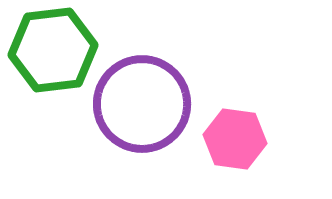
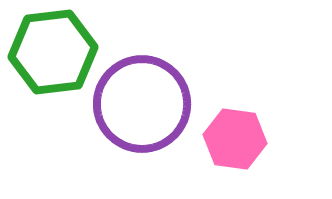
green hexagon: moved 2 px down
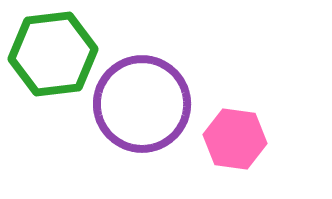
green hexagon: moved 2 px down
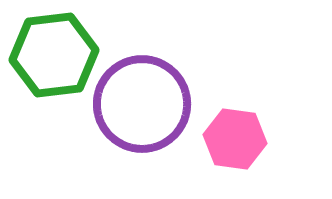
green hexagon: moved 1 px right, 1 px down
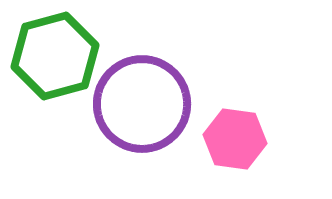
green hexagon: moved 1 px right, 1 px down; rotated 8 degrees counterclockwise
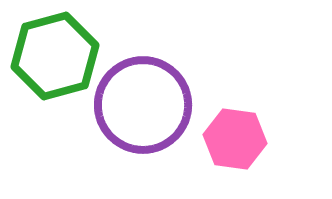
purple circle: moved 1 px right, 1 px down
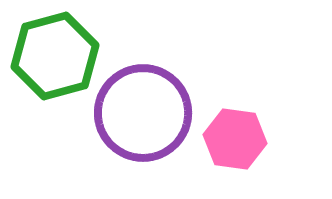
purple circle: moved 8 px down
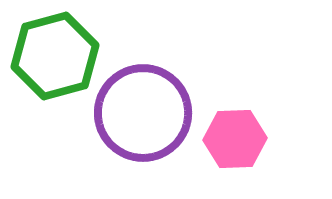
pink hexagon: rotated 10 degrees counterclockwise
